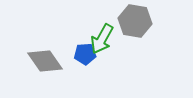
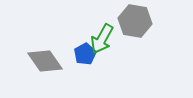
blue pentagon: rotated 25 degrees counterclockwise
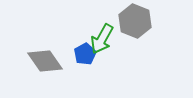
gray hexagon: rotated 12 degrees clockwise
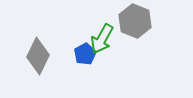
gray diamond: moved 7 px left, 5 px up; rotated 60 degrees clockwise
